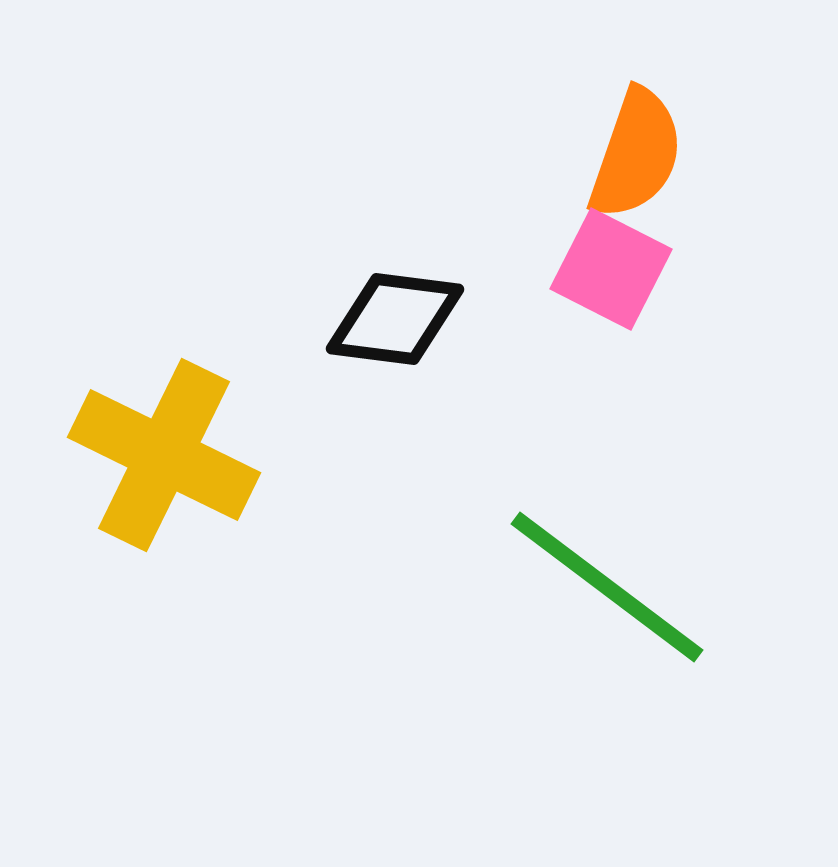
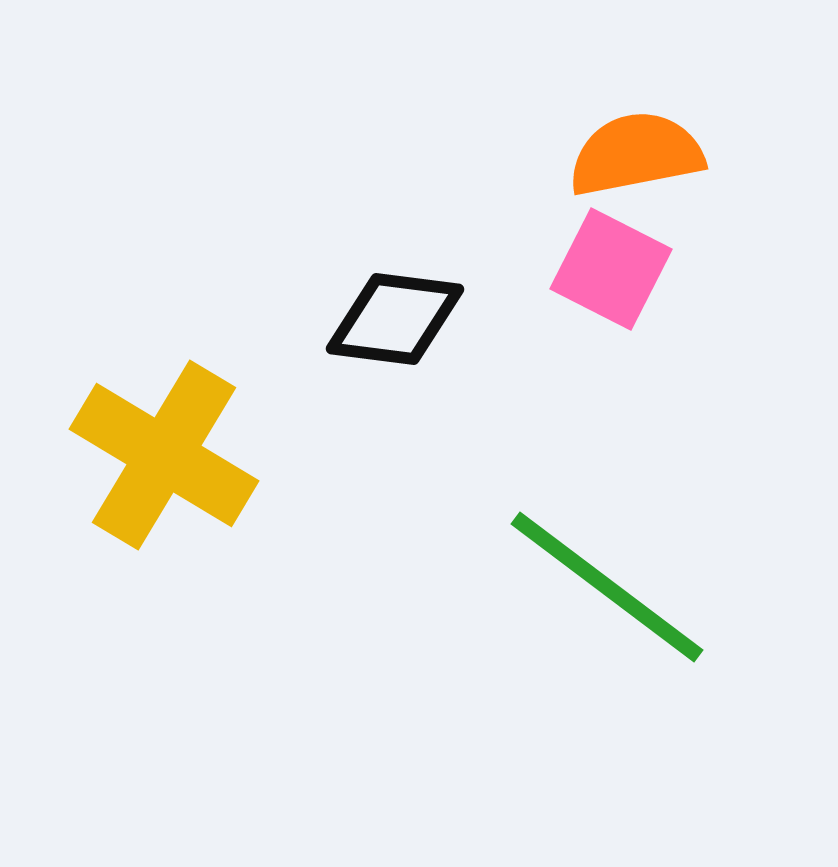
orange semicircle: rotated 120 degrees counterclockwise
yellow cross: rotated 5 degrees clockwise
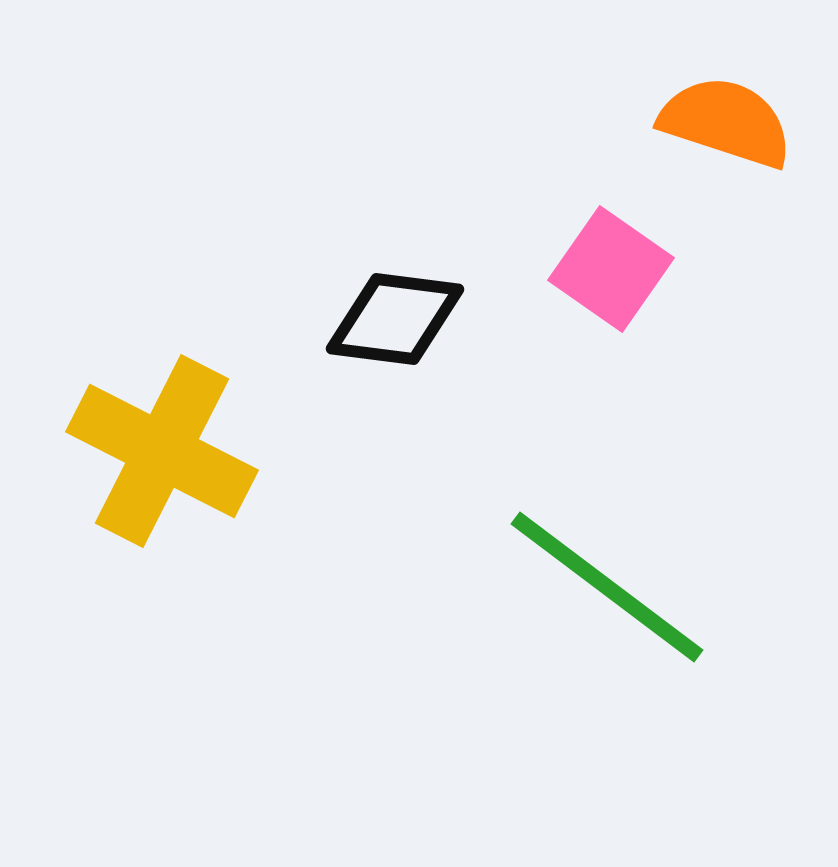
orange semicircle: moved 90 px right, 32 px up; rotated 29 degrees clockwise
pink square: rotated 8 degrees clockwise
yellow cross: moved 2 px left, 4 px up; rotated 4 degrees counterclockwise
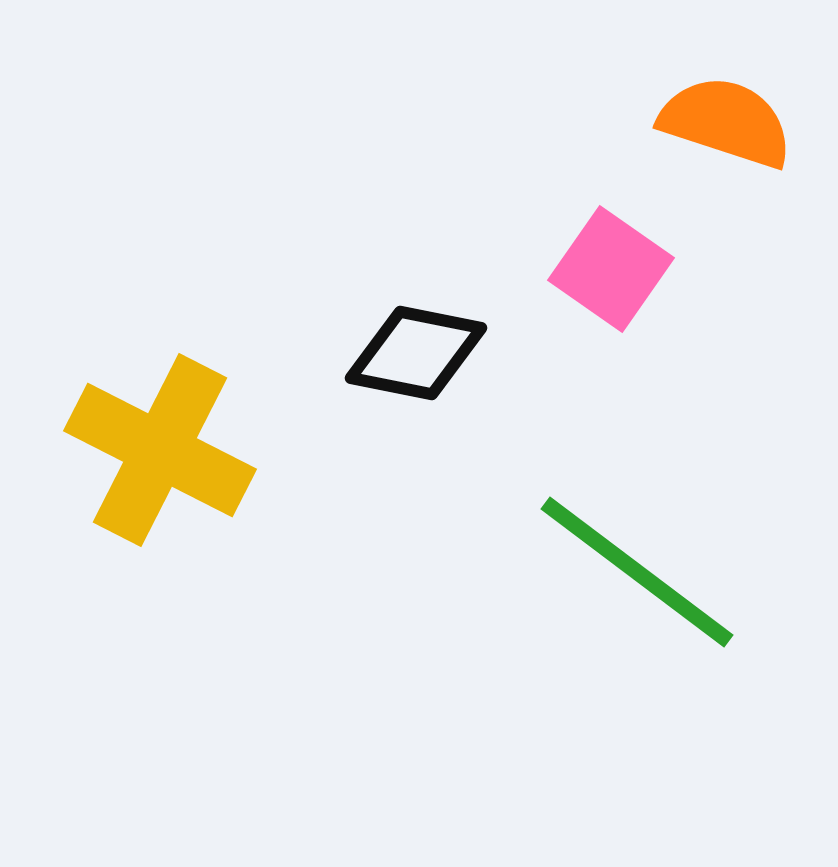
black diamond: moved 21 px right, 34 px down; rotated 4 degrees clockwise
yellow cross: moved 2 px left, 1 px up
green line: moved 30 px right, 15 px up
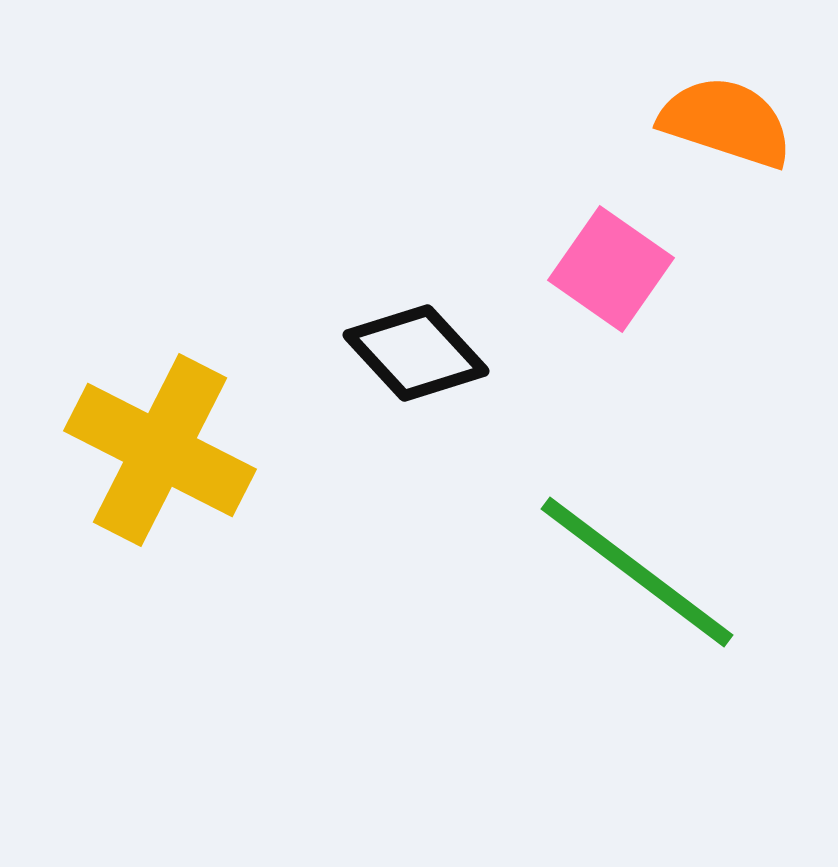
black diamond: rotated 36 degrees clockwise
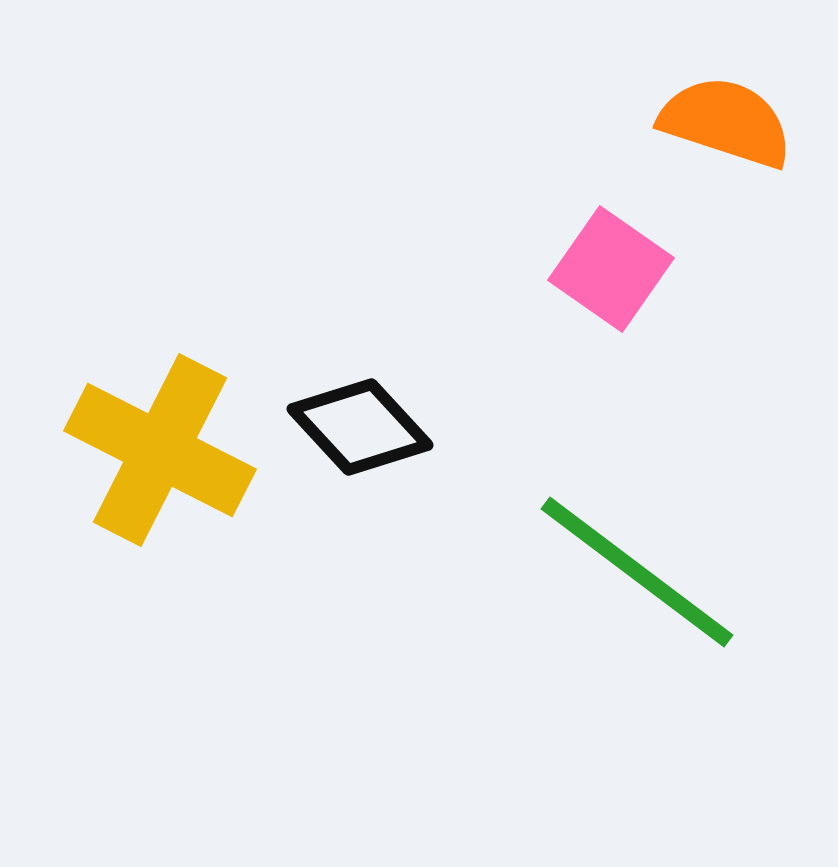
black diamond: moved 56 px left, 74 px down
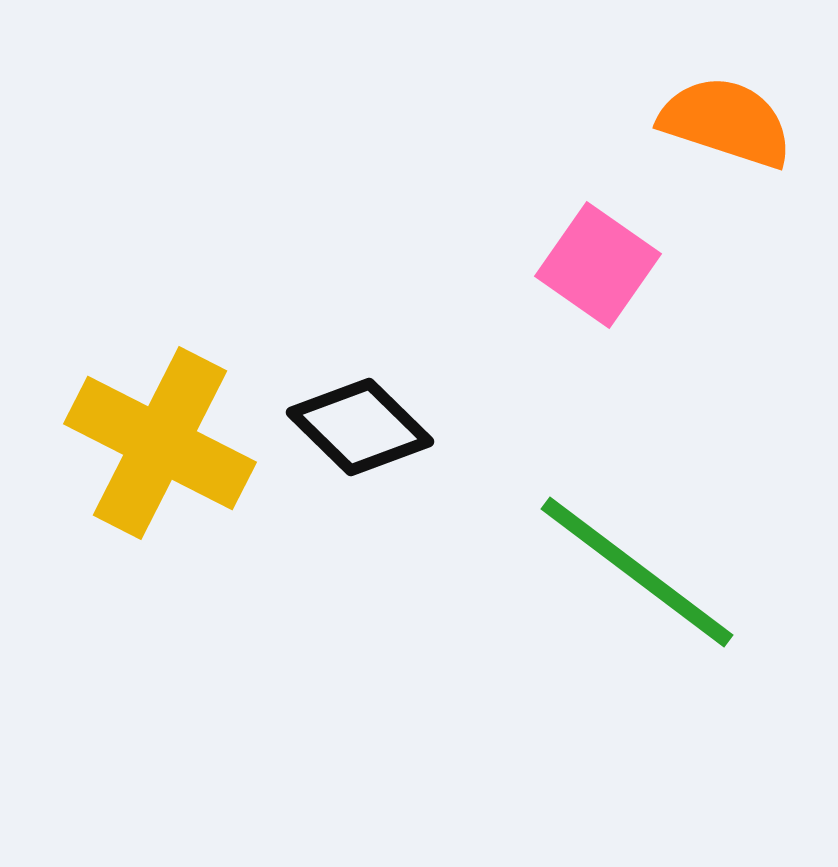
pink square: moved 13 px left, 4 px up
black diamond: rotated 3 degrees counterclockwise
yellow cross: moved 7 px up
